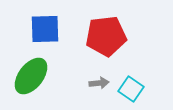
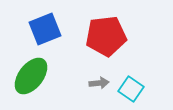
blue square: rotated 20 degrees counterclockwise
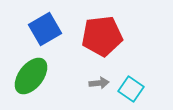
blue square: rotated 8 degrees counterclockwise
red pentagon: moved 4 px left
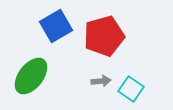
blue square: moved 11 px right, 3 px up
red pentagon: moved 2 px right; rotated 9 degrees counterclockwise
gray arrow: moved 2 px right, 2 px up
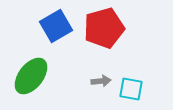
red pentagon: moved 8 px up
cyan square: rotated 25 degrees counterclockwise
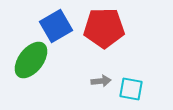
red pentagon: rotated 15 degrees clockwise
green ellipse: moved 16 px up
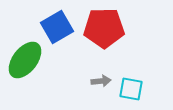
blue square: moved 1 px right, 1 px down
green ellipse: moved 6 px left
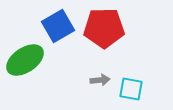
blue square: moved 1 px right, 1 px up
green ellipse: rotated 18 degrees clockwise
gray arrow: moved 1 px left, 1 px up
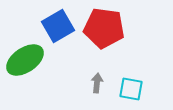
red pentagon: rotated 9 degrees clockwise
gray arrow: moved 3 px left, 3 px down; rotated 78 degrees counterclockwise
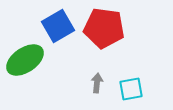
cyan square: rotated 20 degrees counterclockwise
